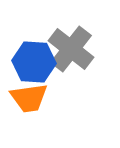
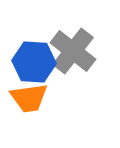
gray cross: moved 2 px right, 2 px down
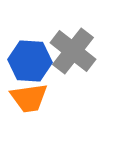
blue hexagon: moved 4 px left, 1 px up
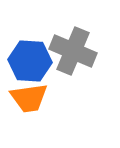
gray cross: rotated 15 degrees counterclockwise
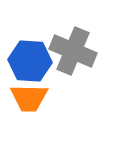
orange trapezoid: rotated 9 degrees clockwise
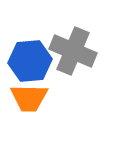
blue hexagon: rotated 9 degrees counterclockwise
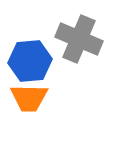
gray cross: moved 6 px right, 12 px up
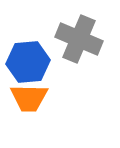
blue hexagon: moved 2 px left, 1 px down
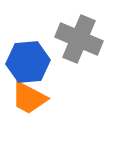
orange trapezoid: rotated 27 degrees clockwise
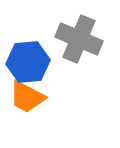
orange trapezoid: moved 2 px left, 1 px up
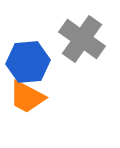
gray cross: moved 3 px right; rotated 12 degrees clockwise
